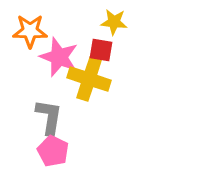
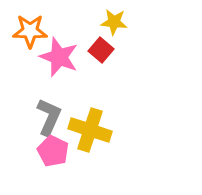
red square: rotated 30 degrees clockwise
yellow cross: moved 1 px right, 51 px down
gray L-shape: rotated 15 degrees clockwise
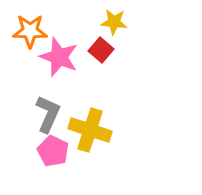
gray L-shape: moved 1 px left, 3 px up
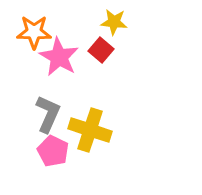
orange star: moved 4 px right, 1 px down
pink star: rotated 9 degrees clockwise
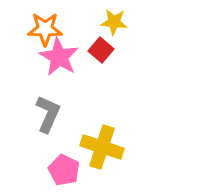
orange star: moved 11 px right, 3 px up
yellow cross: moved 12 px right, 17 px down
pink pentagon: moved 11 px right, 19 px down
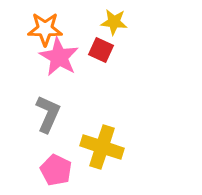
red square: rotated 15 degrees counterclockwise
pink pentagon: moved 8 px left
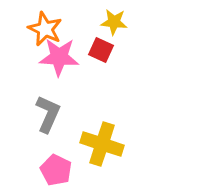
orange star: rotated 24 degrees clockwise
pink star: rotated 27 degrees counterclockwise
yellow cross: moved 3 px up
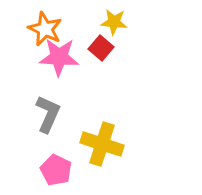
red square: moved 2 px up; rotated 15 degrees clockwise
